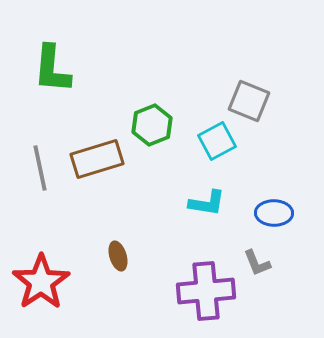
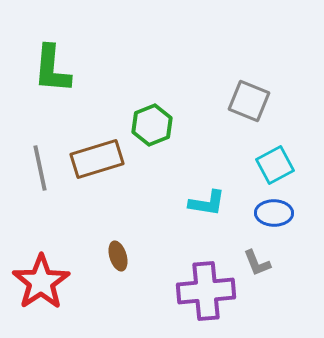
cyan square: moved 58 px right, 24 px down
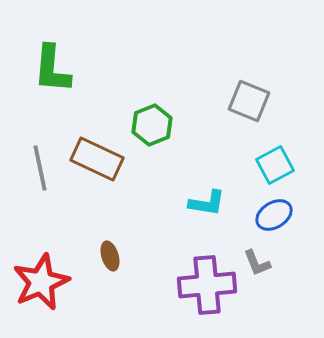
brown rectangle: rotated 42 degrees clockwise
blue ellipse: moved 2 px down; rotated 33 degrees counterclockwise
brown ellipse: moved 8 px left
red star: rotated 10 degrees clockwise
purple cross: moved 1 px right, 6 px up
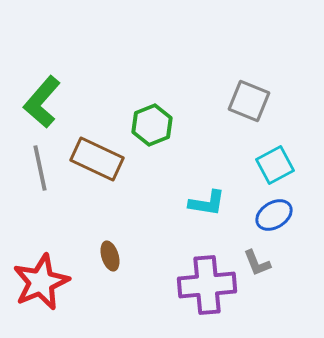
green L-shape: moved 10 px left, 33 px down; rotated 36 degrees clockwise
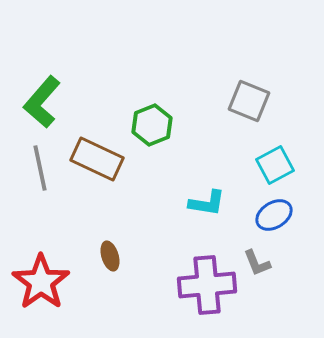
red star: rotated 12 degrees counterclockwise
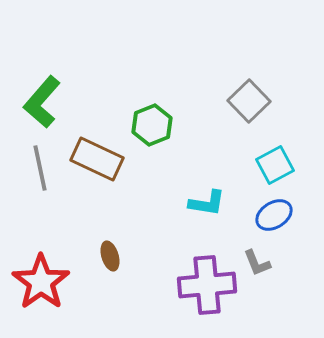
gray square: rotated 24 degrees clockwise
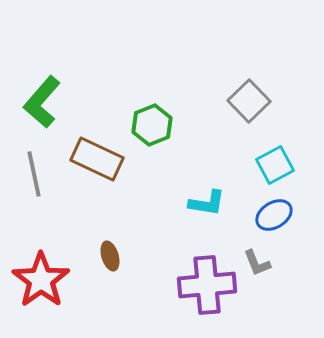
gray line: moved 6 px left, 6 px down
red star: moved 2 px up
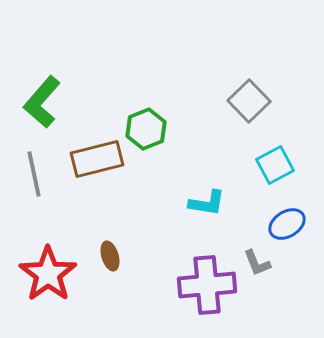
green hexagon: moved 6 px left, 4 px down
brown rectangle: rotated 39 degrees counterclockwise
blue ellipse: moved 13 px right, 9 px down
red star: moved 7 px right, 6 px up
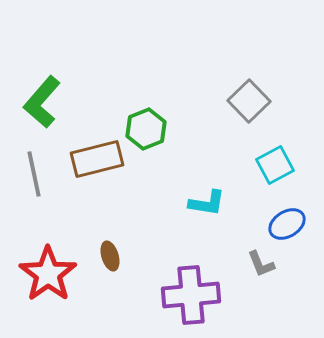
gray L-shape: moved 4 px right, 1 px down
purple cross: moved 16 px left, 10 px down
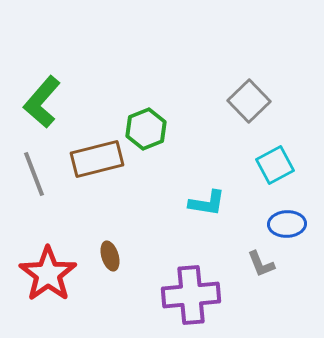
gray line: rotated 9 degrees counterclockwise
blue ellipse: rotated 30 degrees clockwise
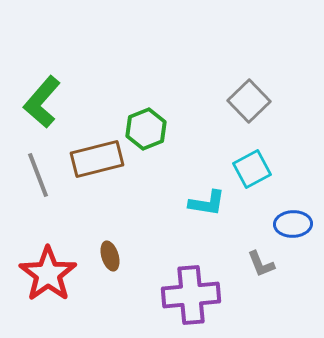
cyan square: moved 23 px left, 4 px down
gray line: moved 4 px right, 1 px down
blue ellipse: moved 6 px right
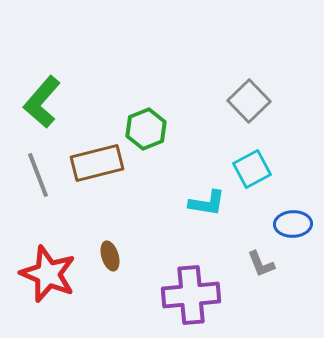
brown rectangle: moved 4 px down
red star: rotated 14 degrees counterclockwise
